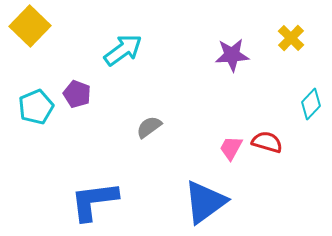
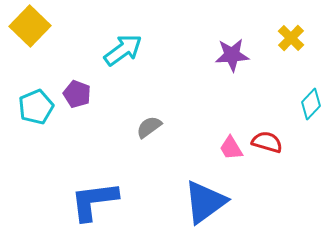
pink trapezoid: rotated 60 degrees counterclockwise
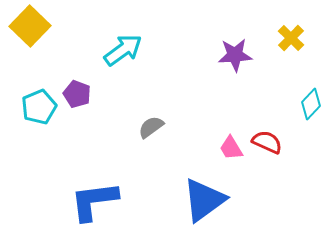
purple star: moved 3 px right
cyan pentagon: moved 3 px right
gray semicircle: moved 2 px right
red semicircle: rotated 8 degrees clockwise
blue triangle: moved 1 px left, 2 px up
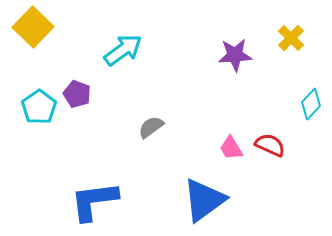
yellow square: moved 3 px right, 1 px down
cyan pentagon: rotated 12 degrees counterclockwise
red semicircle: moved 3 px right, 3 px down
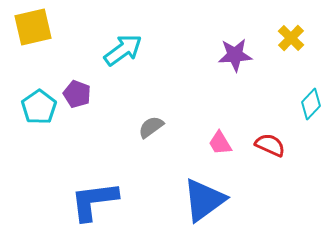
yellow square: rotated 33 degrees clockwise
pink trapezoid: moved 11 px left, 5 px up
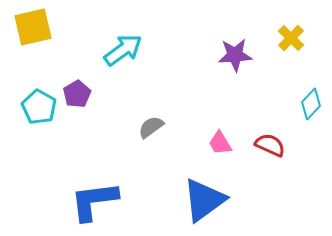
purple pentagon: rotated 20 degrees clockwise
cyan pentagon: rotated 8 degrees counterclockwise
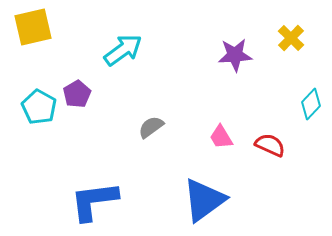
pink trapezoid: moved 1 px right, 6 px up
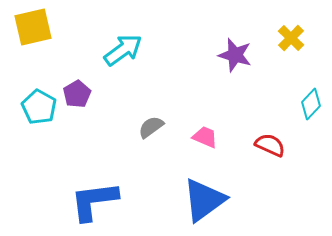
purple star: rotated 20 degrees clockwise
pink trapezoid: moved 16 px left; rotated 144 degrees clockwise
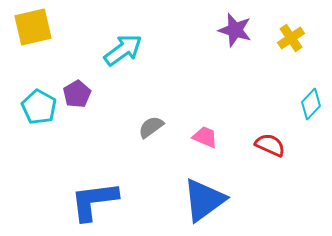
yellow cross: rotated 12 degrees clockwise
purple star: moved 25 px up
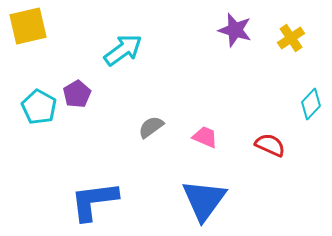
yellow square: moved 5 px left, 1 px up
blue triangle: rotated 18 degrees counterclockwise
